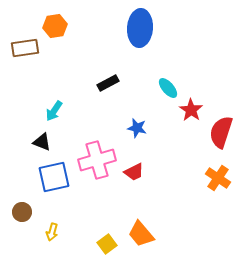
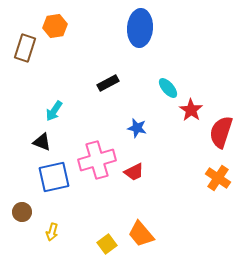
brown rectangle: rotated 64 degrees counterclockwise
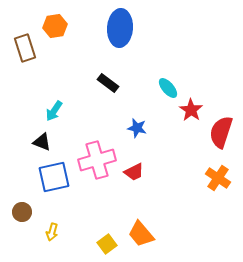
blue ellipse: moved 20 px left
brown rectangle: rotated 36 degrees counterclockwise
black rectangle: rotated 65 degrees clockwise
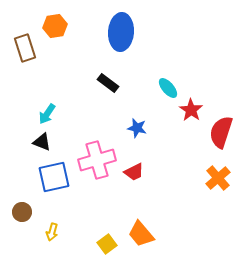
blue ellipse: moved 1 px right, 4 px down
cyan arrow: moved 7 px left, 3 px down
orange cross: rotated 15 degrees clockwise
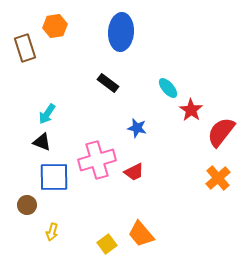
red semicircle: rotated 20 degrees clockwise
blue square: rotated 12 degrees clockwise
brown circle: moved 5 px right, 7 px up
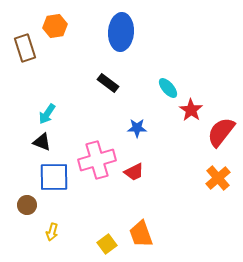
blue star: rotated 12 degrees counterclockwise
orange trapezoid: rotated 20 degrees clockwise
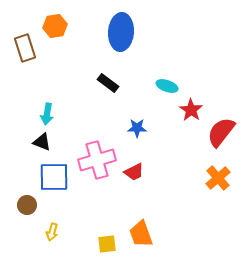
cyan ellipse: moved 1 px left, 2 px up; rotated 30 degrees counterclockwise
cyan arrow: rotated 25 degrees counterclockwise
yellow square: rotated 30 degrees clockwise
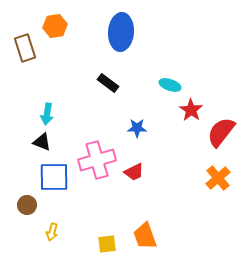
cyan ellipse: moved 3 px right, 1 px up
orange trapezoid: moved 4 px right, 2 px down
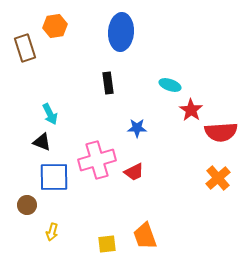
black rectangle: rotated 45 degrees clockwise
cyan arrow: moved 3 px right; rotated 35 degrees counterclockwise
red semicircle: rotated 132 degrees counterclockwise
